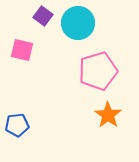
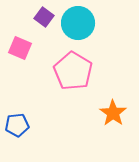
purple square: moved 1 px right, 1 px down
pink square: moved 2 px left, 2 px up; rotated 10 degrees clockwise
pink pentagon: moved 25 px left; rotated 24 degrees counterclockwise
orange star: moved 5 px right, 2 px up
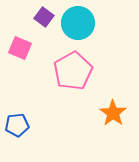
pink pentagon: rotated 12 degrees clockwise
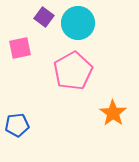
pink square: rotated 35 degrees counterclockwise
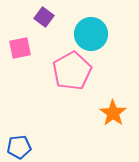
cyan circle: moved 13 px right, 11 px down
pink pentagon: moved 1 px left
blue pentagon: moved 2 px right, 22 px down
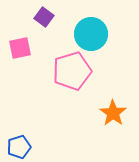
pink pentagon: rotated 12 degrees clockwise
blue pentagon: rotated 10 degrees counterclockwise
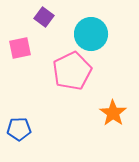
pink pentagon: rotated 9 degrees counterclockwise
blue pentagon: moved 18 px up; rotated 15 degrees clockwise
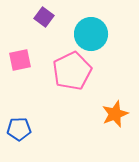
pink square: moved 12 px down
orange star: moved 2 px right, 1 px down; rotated 16 degrees clockwise
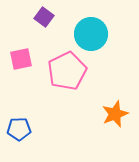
pink square: moved 1 px right, 1 px up
pink pentagon: moved 5 px left
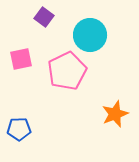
cyan circle: moved 1 px left, 1 px down
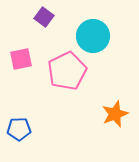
cyan circle: moved 3 px right, 1 px down
